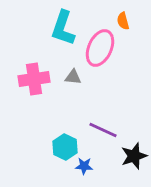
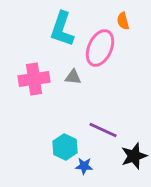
cyan L-shape: moved 1 px left, 1 px down
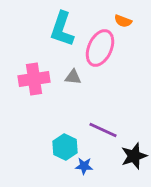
orange semicircle: rotated 54 degrees counterclockwise
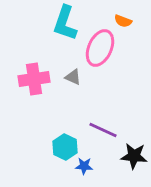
cyan L-shape: moved 3 px right, 6 px up
gray triangle: rotated 18 degrees clockwise
black star: rotated 24 degrees clockwise
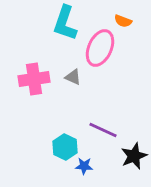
black star: rotated 28 degrees counterclockwise
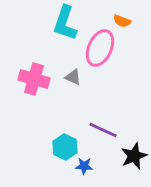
orange semicircle: moved 1 px left
pink cross: rotated 24 degrees clockwise
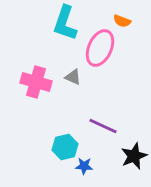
pink cross: moved 2 px right, 3 px down
purple line: moved 4 px up
cyan hexagon: rotated 20 degrees clockwise
